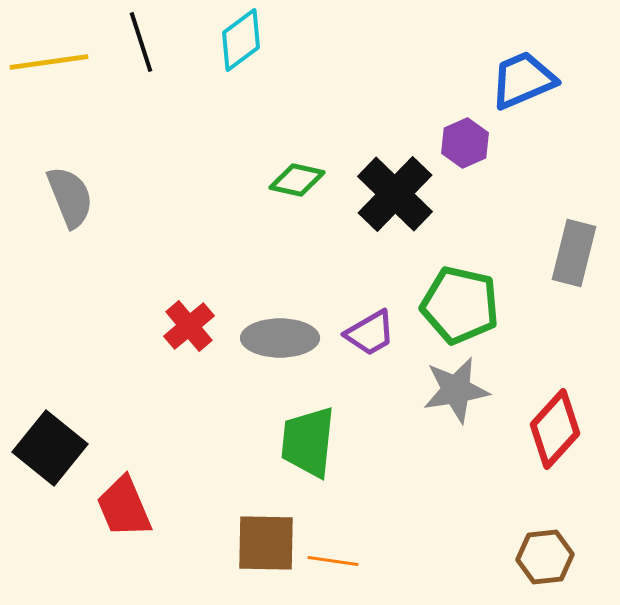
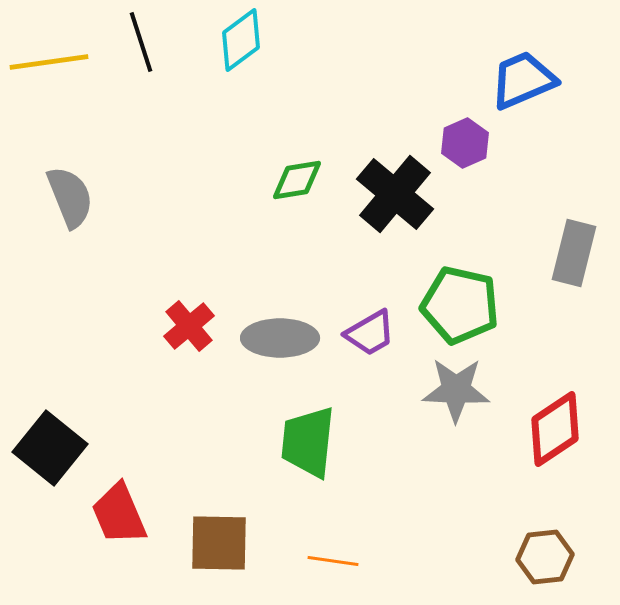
green diamond: rotated 22 degrees counterclockwise
black cross: rotated 4 degrees counterclockwise
gray star: rotated 12 degrees clockwise
red diamond: rotated 14 degrees clockwise
red trapezoid: moved 5 px left, 7 px down
brown square: moved 47 px left
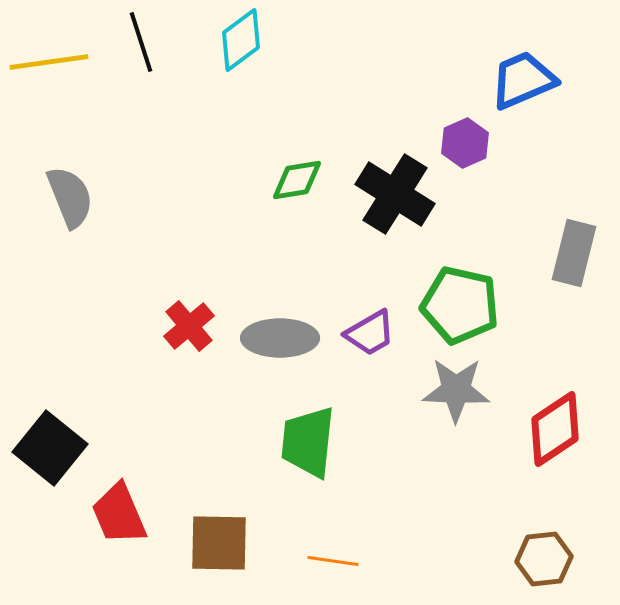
black cross: rotated 8 degrees counterclockwise
brown hexagon: moved 1 px left, 2 px down
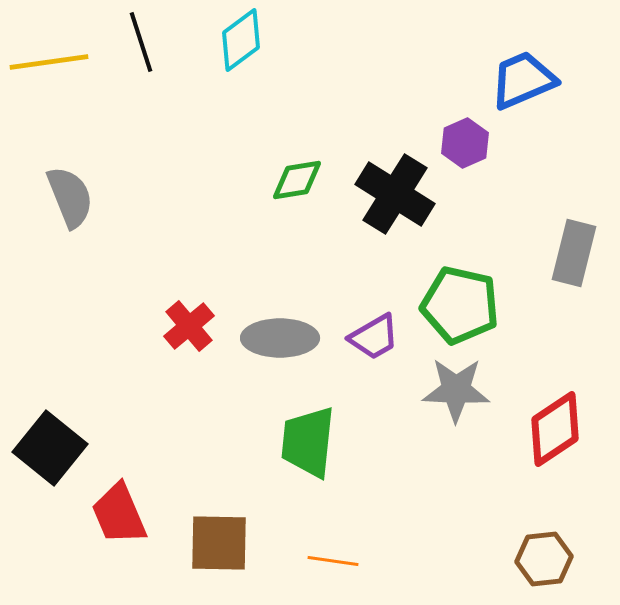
purple trapezoid: moved 4 px right, 4 px down
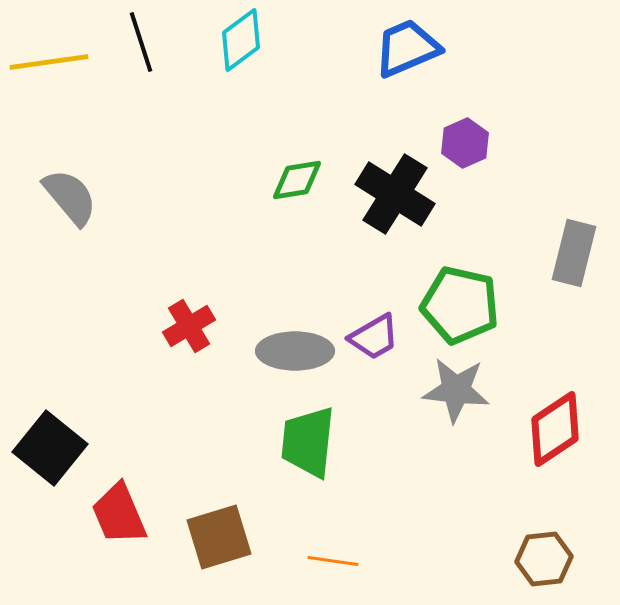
blue trapezoid: moved 116 px left, 32 px up
gray semicircle: rotated 18 degrees counterclockwise
red cross: rotated 9 degrees clockwise
gray ellipse: moved 15 px right, 13 px down
gray star: rotated 4 degrees clockwise
brown square: moved 6 px up; rotated 18 degrees counterclockwise
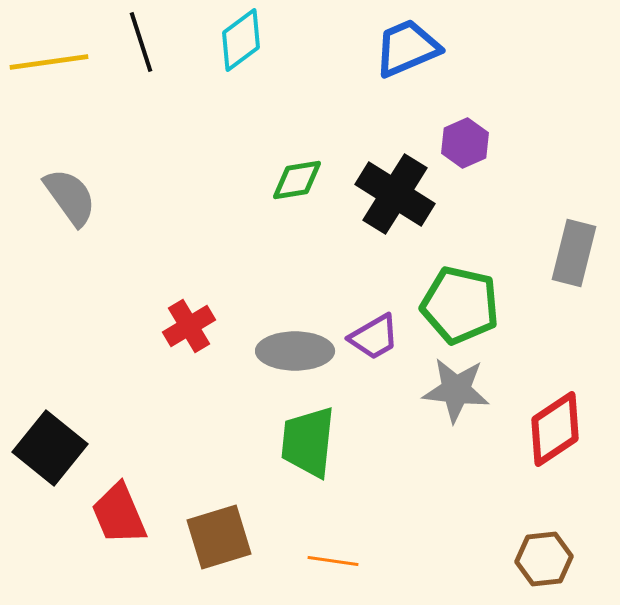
gray semicircle: rotated 4 degrees clockwise
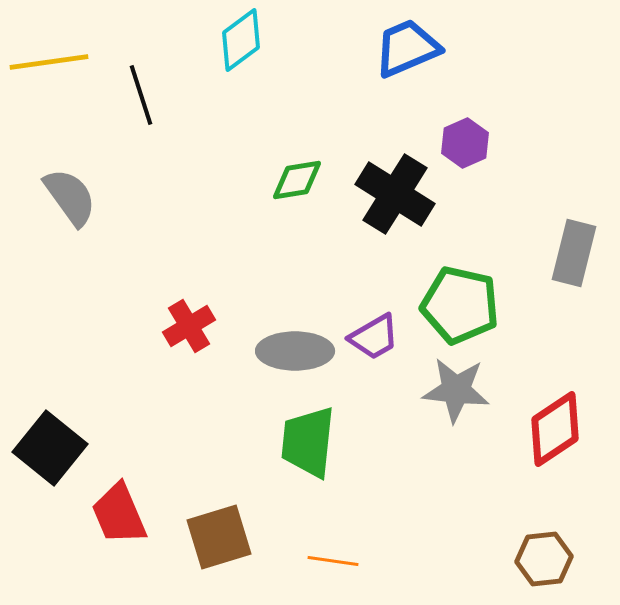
black line: moved 53 px down
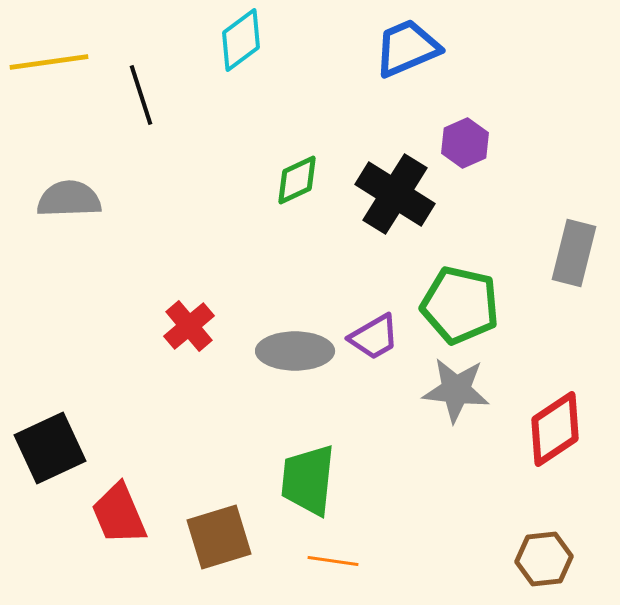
green diamond: rotated 16 degrees counterclockwise
gray semicircle: moved 1 px left, 2 px down; rotated 56 degrees counterclockwise
red cross: rotated 9 degrees counterclockwise
green trapezoid: moved 38 px down
black square: rotated 26 degrees clockwise
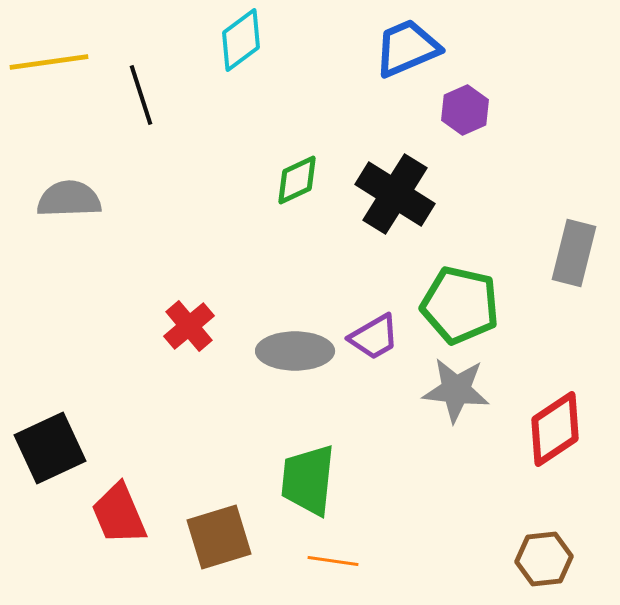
purple hexagon: moved 33 px up
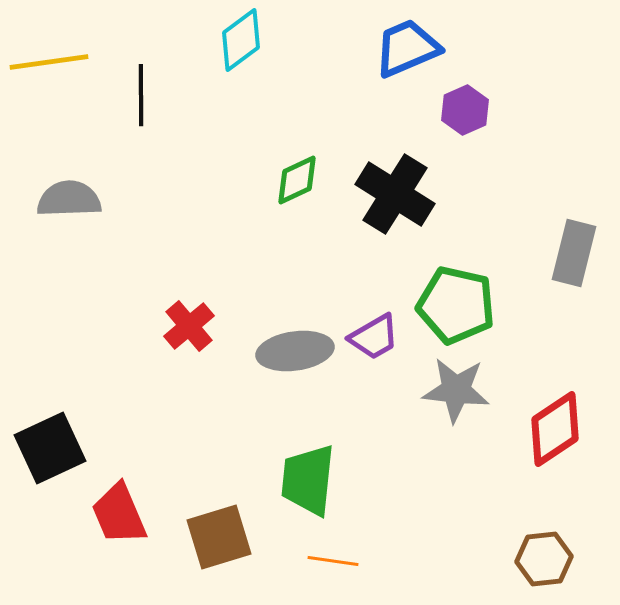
black line: rotated 18 degrees clockwise
green pentagon: moved 4 px left
gray ellipse: rotated 8 degrees counterclockwise
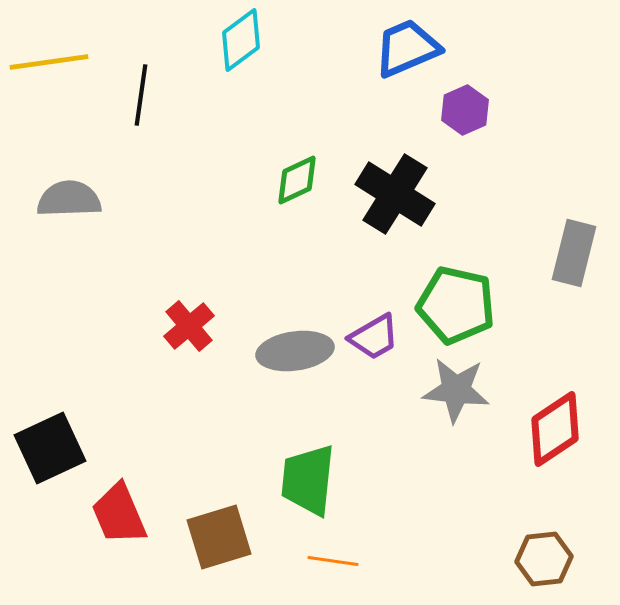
black line: rotated 8 degrees clockwise
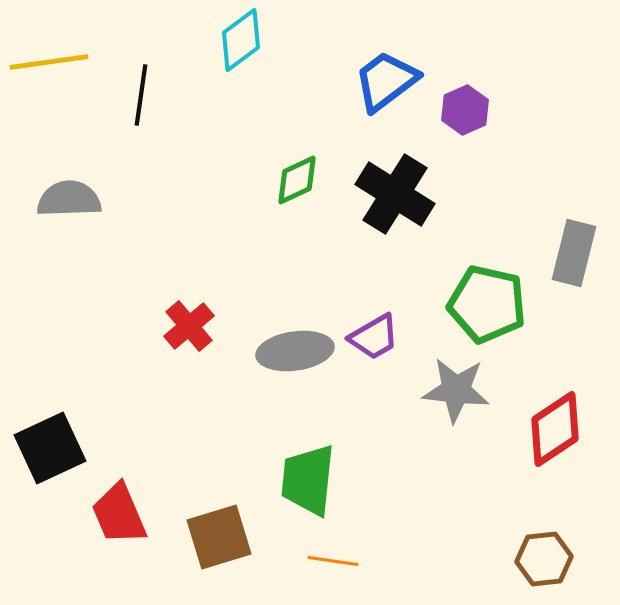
blue trapezoid: moved 21 px left, 33 px down; rotated 14 degrees counterclockwise
green pentagon: moved 31 px right, 1 px up
